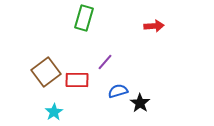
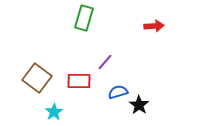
brown square: moved 9 px left, 6 px down; rotated 16 degrees counterclockwise
red rectangle: moved 2 px right, 1 px down
blue semicircle: moved 1 px down
black star: moved 1 px left, 2 px down
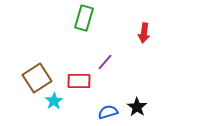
red arrow: moved 10 px left, 7 px down; rotated 102 degrees clockwise
brown square: rotated 20 degrees clockwise
blue semicircle: moved 10 px left, 20 px down
black star: moved 2 px left, 2 px down
cyan star: moved 11 px up
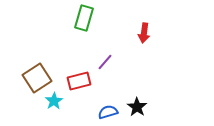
red rectangle: rotated 15 degrees counterclockwise
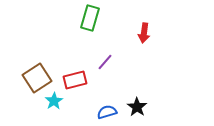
green rectangle: moved 6 px right
red rectangle: moved 4 px left, 1 px up
blue semicircle: moved 1 px left
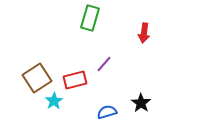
purple line: moved 1 px left, 2 px down
black star: moved 4 px right, 4 px up
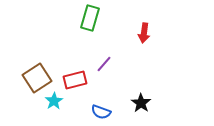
blue semicircle: moved 6 px left; rotated 144 degrees counterclockwise
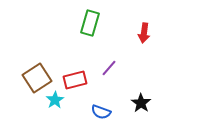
green rectangle: moved 5 px down
purple line: moved 5 px right, 4 px down
cyan star: moved 1 px right, 1 px up
